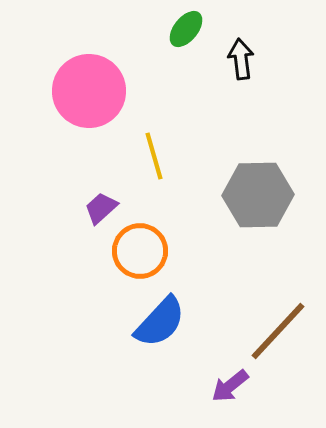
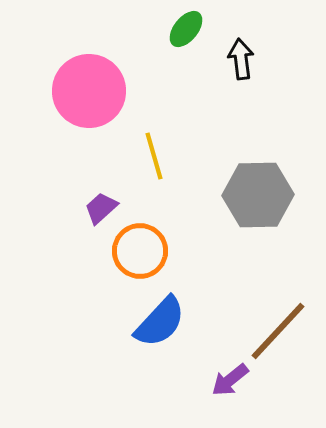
purple arrow: moved 6 px up
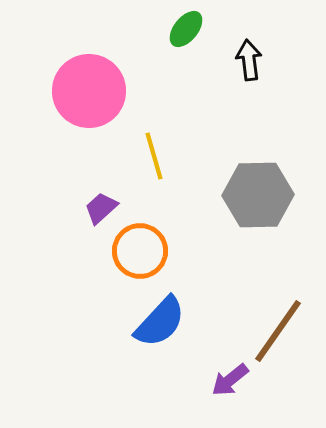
black arrow: moved 8 px right, 1 px down
brown line: rotated 8 degrees counterclockwise
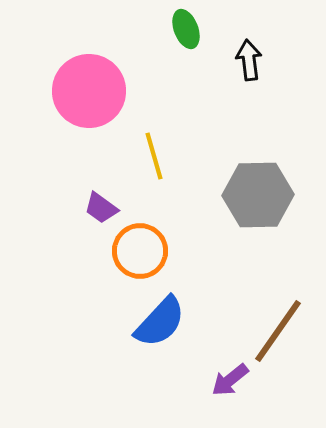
green ellipse: rotated 60 degrees counterclockwise
purple trapezoid: rotated 102 degrees counterclockwise
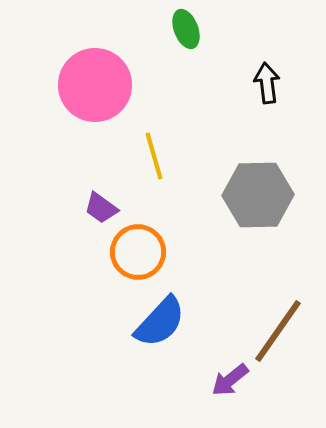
black arrow: moved 18 px right, 23 px down
pink circle: moved 6 px right, 6 px up
orange circle: moved 2 px left, 1 px down
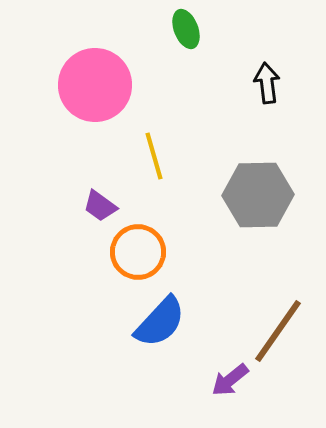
purple trapezoid: moved 1 px left, 2 px up
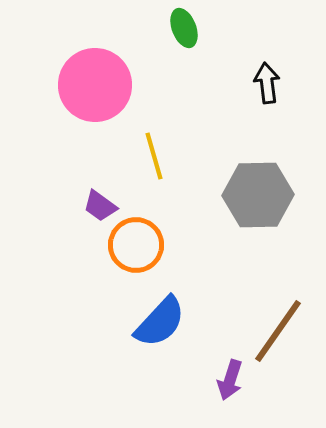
green ellipse: moved 2 px left, 1 px up
orange circle: moved 2 px left, 7 px up
purple arrow: rotated 33 degrees counterclockwise
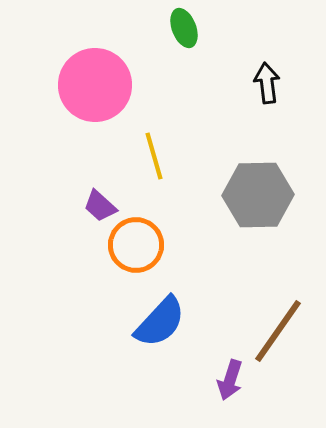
purple trapezoid: rotated 6 degrees clockwise
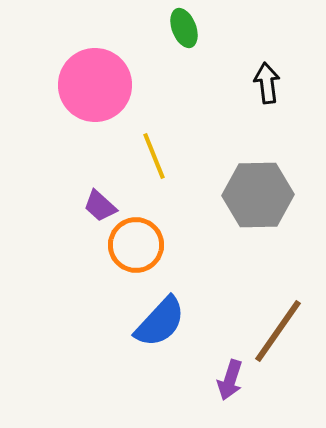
yellow line: rotated 6 degrees counterclockwise
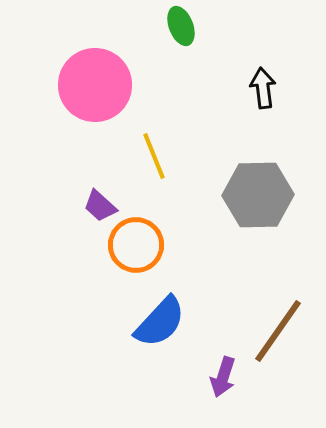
green ellipse: moved 3 px left, 2 px up
black arrow: moved 4 px left, 5 px down
purple arrow: moved 7 px left, 3 px up
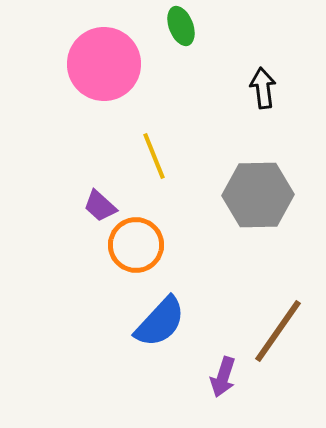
pink circle: moved 9 px right, 21 px up
